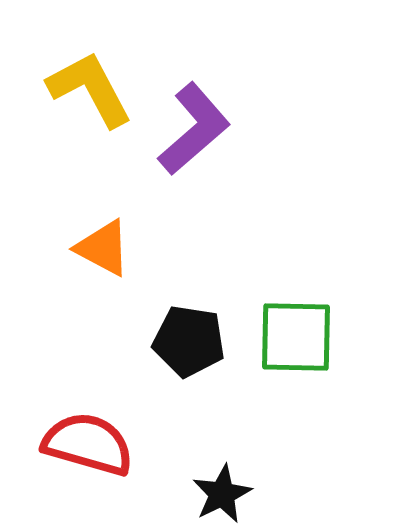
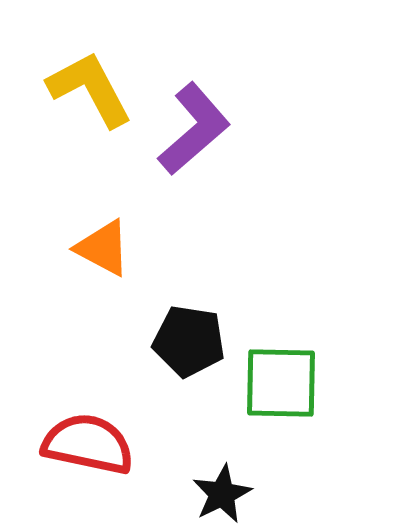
green square: moved 15 px left, 46 px down
red semicircle: rotated 4 degrees counterclockwise
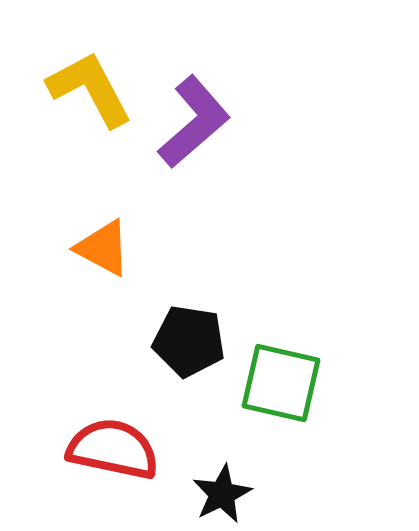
purple L-shape: moved 7 px up
green square: rotated 12 degrees clockwise
red semicircle: moved 25 px right, 5 px down
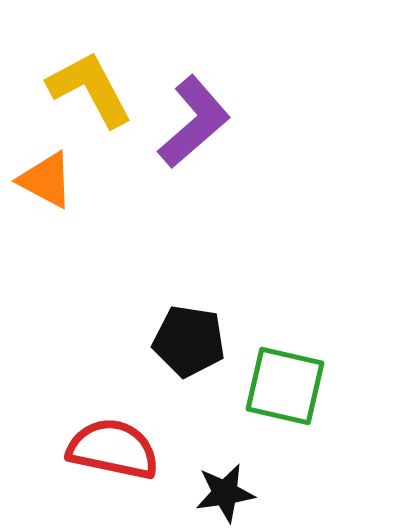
orange triangle: moved 57 px left, 68 px up
green square: moved 4 px right, 3 px down
black star: moved 3 px right, 1 px up; rotated 18 degrees clockwise
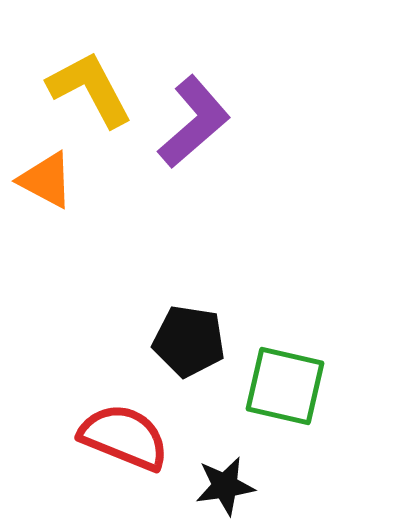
red semicircle: moved 11 px right, 12 px up; rotated 10 degrees clockwise
black star: moved 7 px up
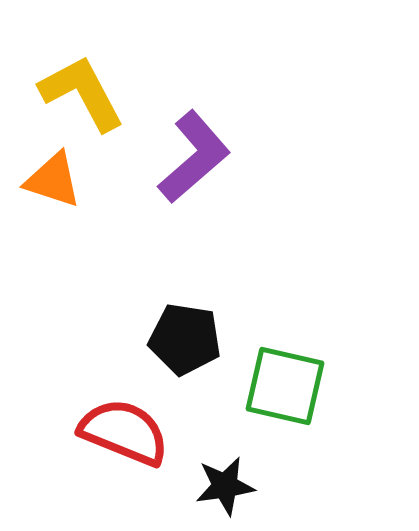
yellow L-shape: moved 8 px left, 4 px down
purple L-shape: moved 35 px down
orange triangle: moved 7 px right; rotated 10 degrees counterclockwise
black pentagon: moved 4 px left, 2 px up
red semicircle: moved 5 px up
